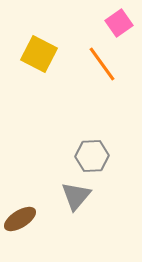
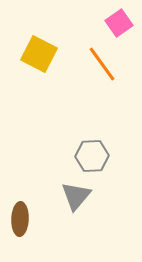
brown ellipse: rotated 56 degrees counterclockwise
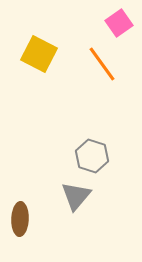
gray hexagon: rotated 20 degrees clockwise
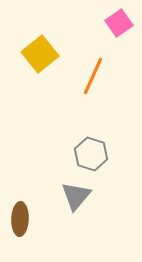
yellow square: moved 1 px right; rotated 24 degrees clockwise
orange line: moved 9 px left, 12 px down; rotated 60 degrees clockwise
gray hexagon: moved 1 px left, 2 px up
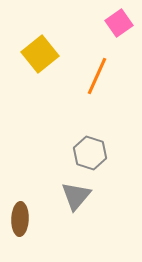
orange line: moved 4 px right
gray hexagon: moved 1 px left, 1 px up
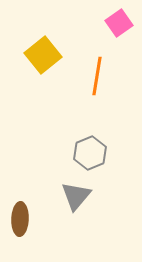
yellow square: moved 3 px right, 1 px down
orange line: rotated 15 degrees counterclockwise
gray hexagon: rotated 20 degrees clockwise
